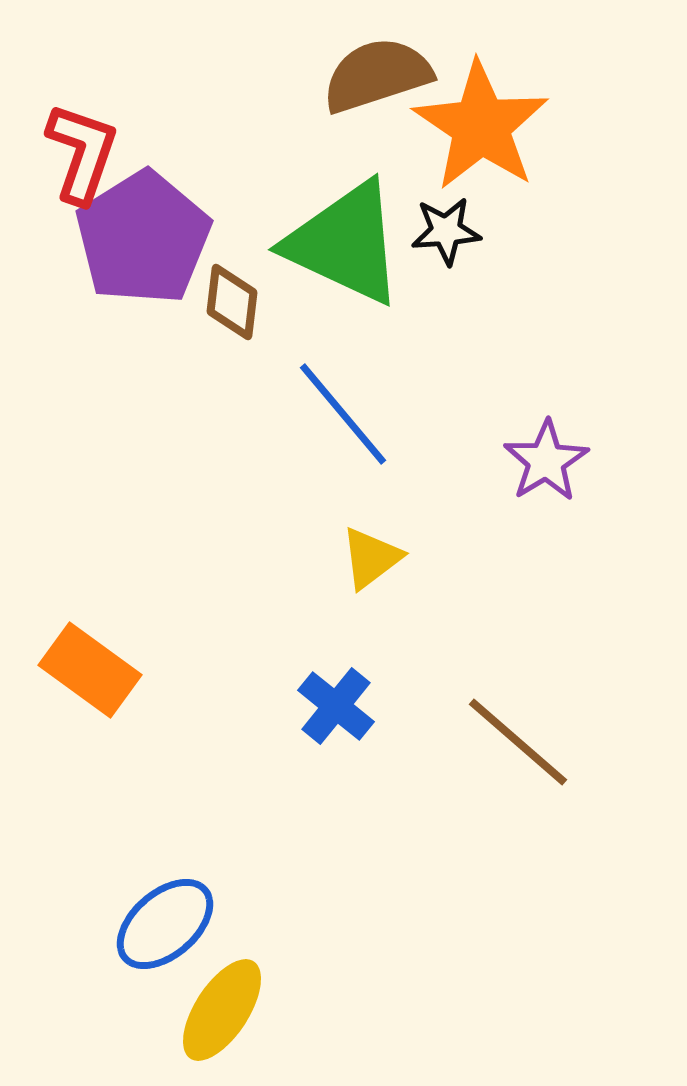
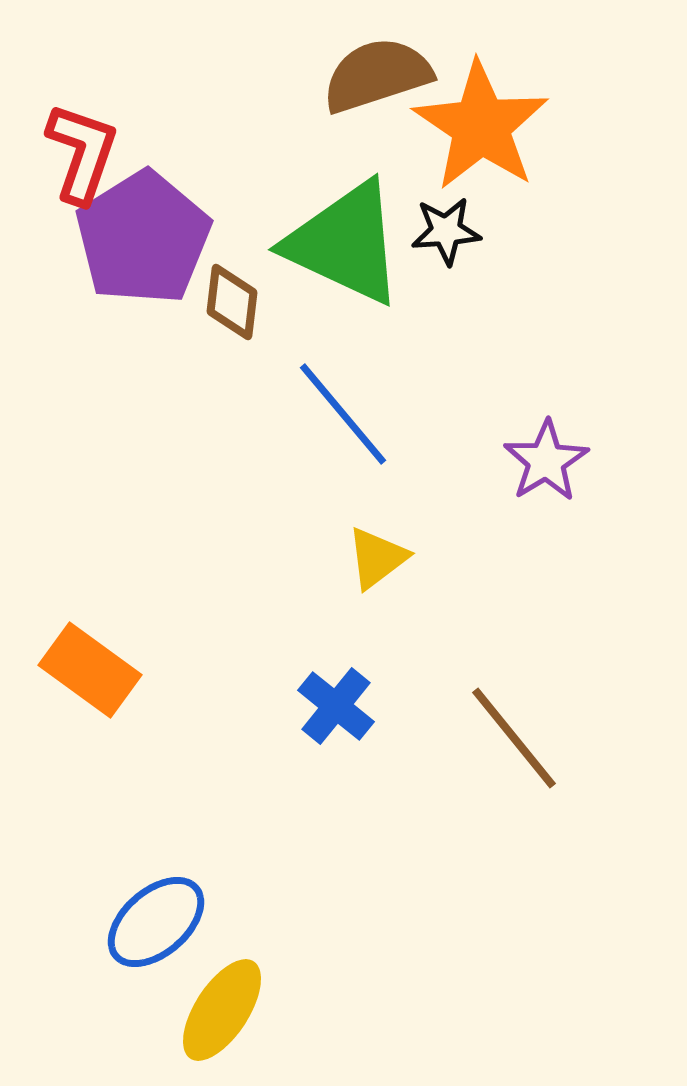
yellow triangle: moved 6 px right
brown line: moved 4 px left, 4 px up; rotated 10 degrees clockwise
blue ellipse: moved 9 px left, 2 px up
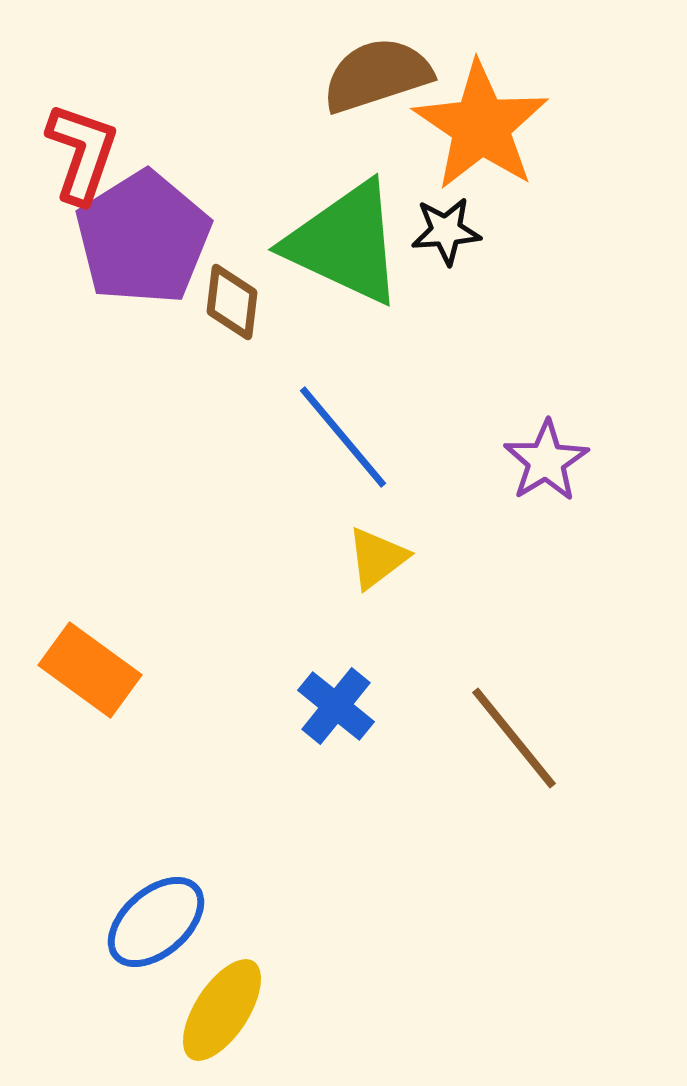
blue line: moved 23 px down
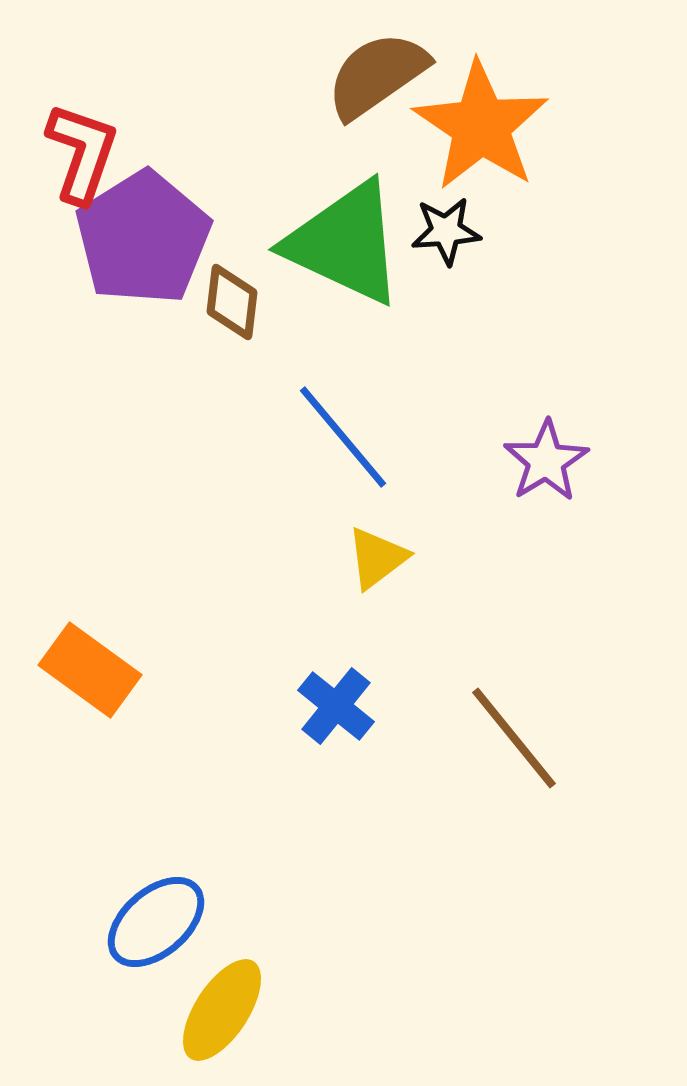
brown semicircle: rotated 17 degrees counterclockwise
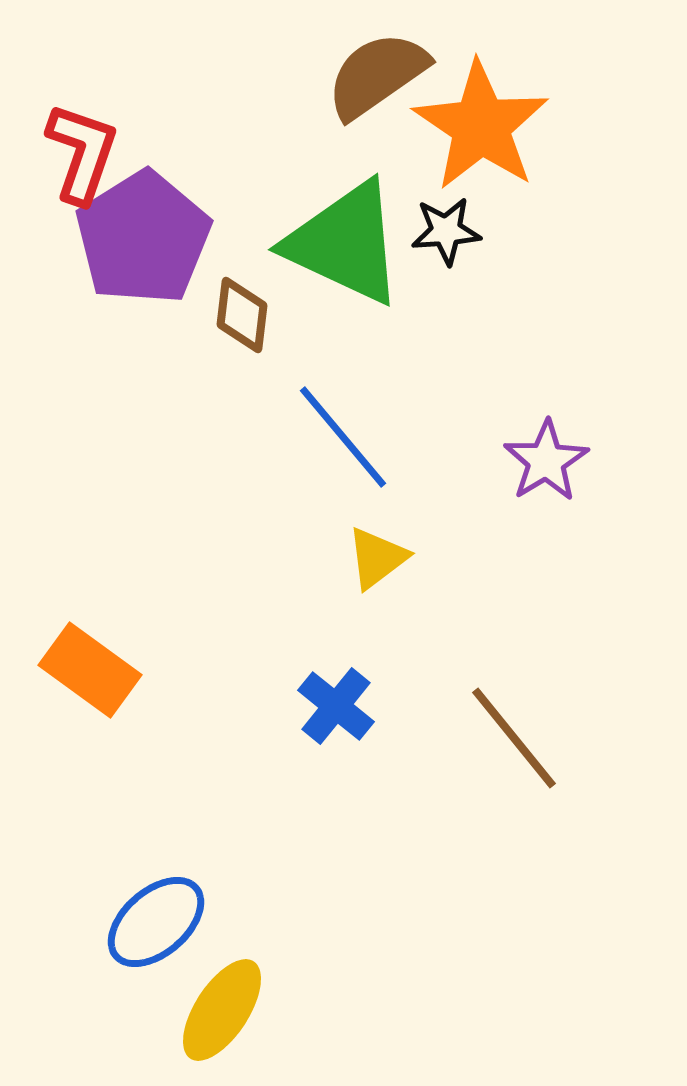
brown diamond: moved 10 px right, 13 px down
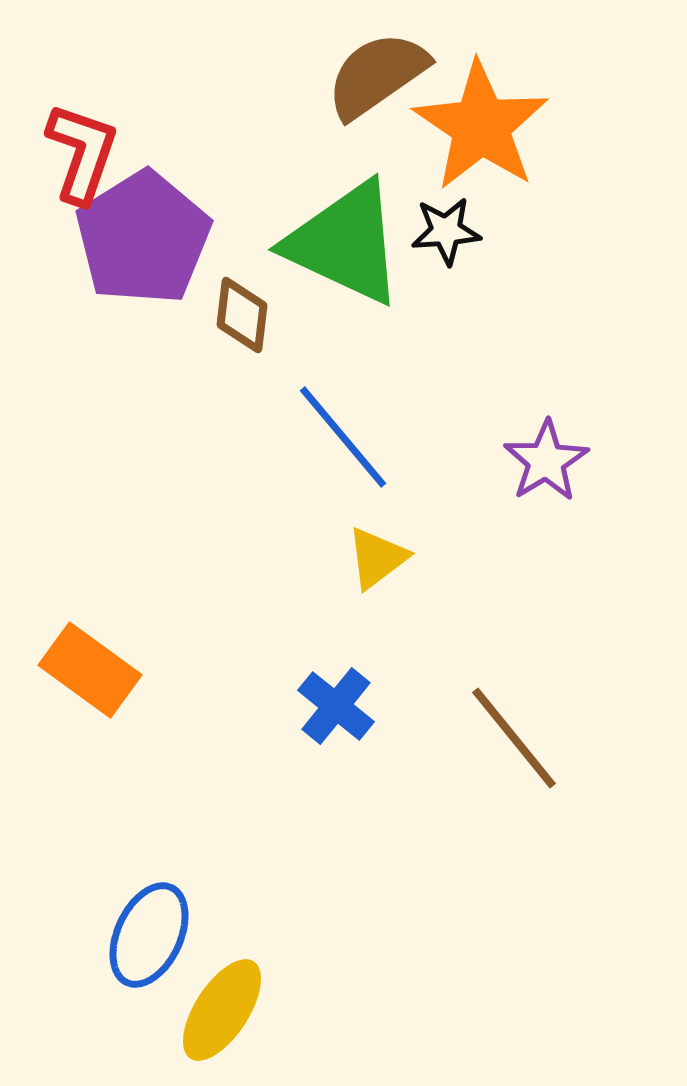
blue ellipse: moved 7 px left, 13 px down; rotated 24 degrees counterclockwise
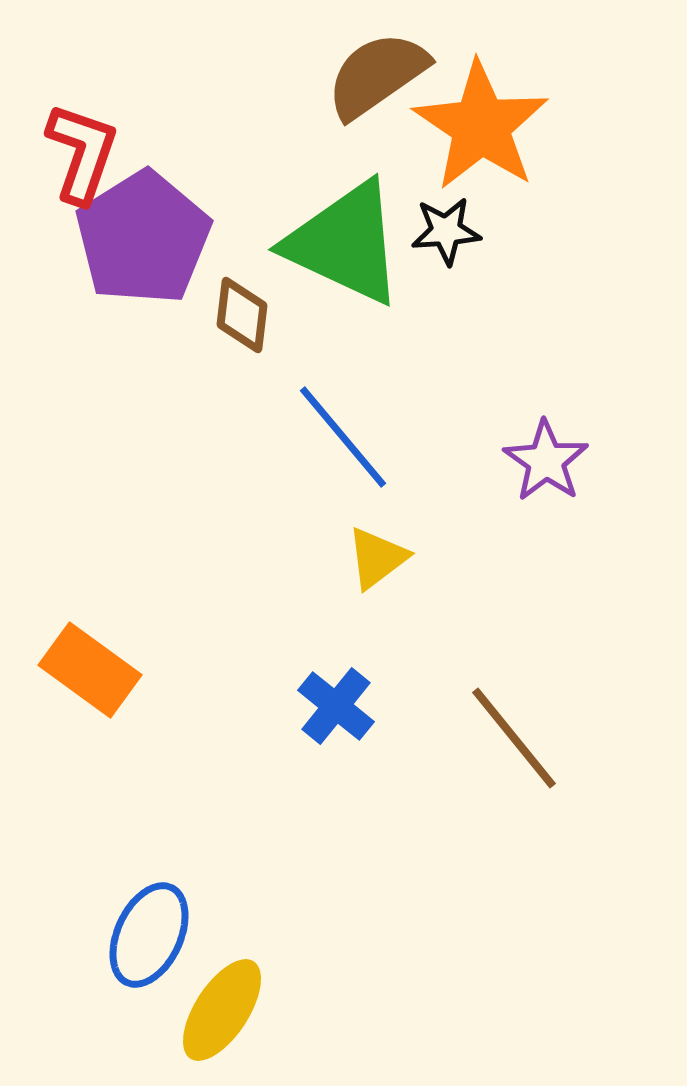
purple star: rotated 6 degrees counterclockwise
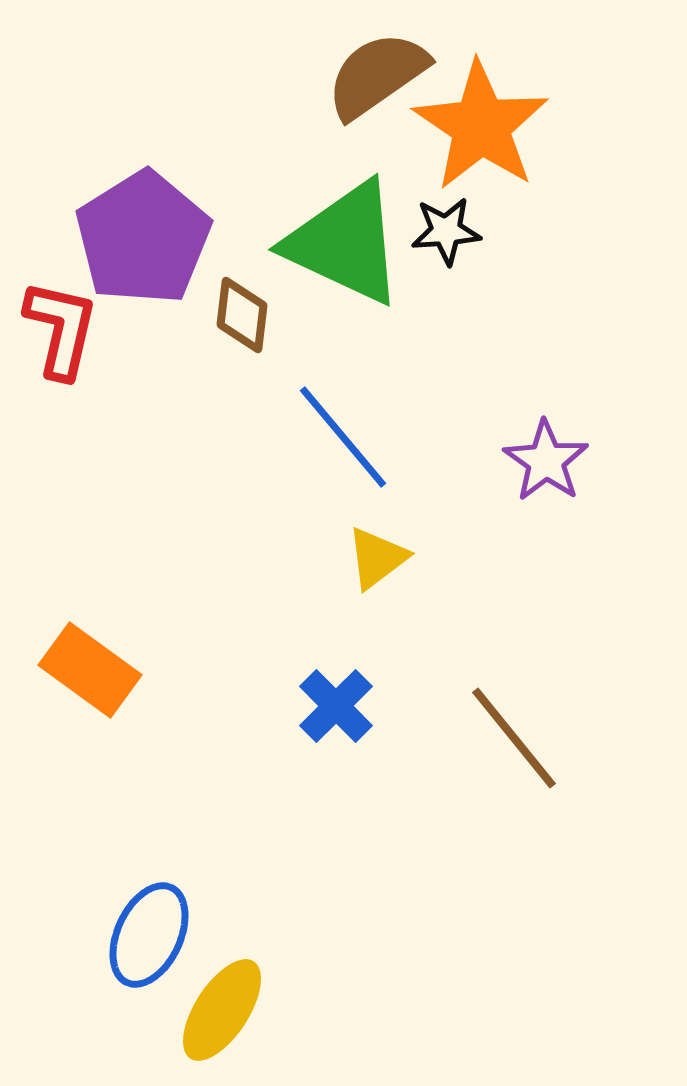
red L-shape: moved 21 px left, 176 px down; rotated 6 degrees counterclockwise
blue cross: rotated 6 degrees clockwise
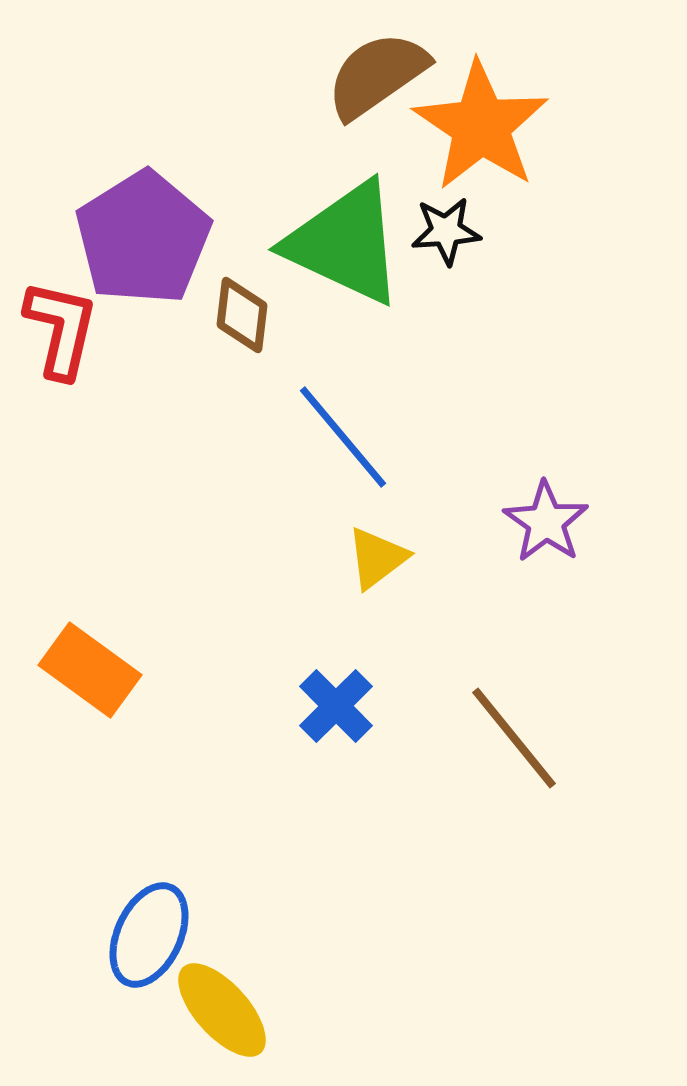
purple star: moved 61 px down
yellow ellipse: rotated 75 degrees counterclockwise
